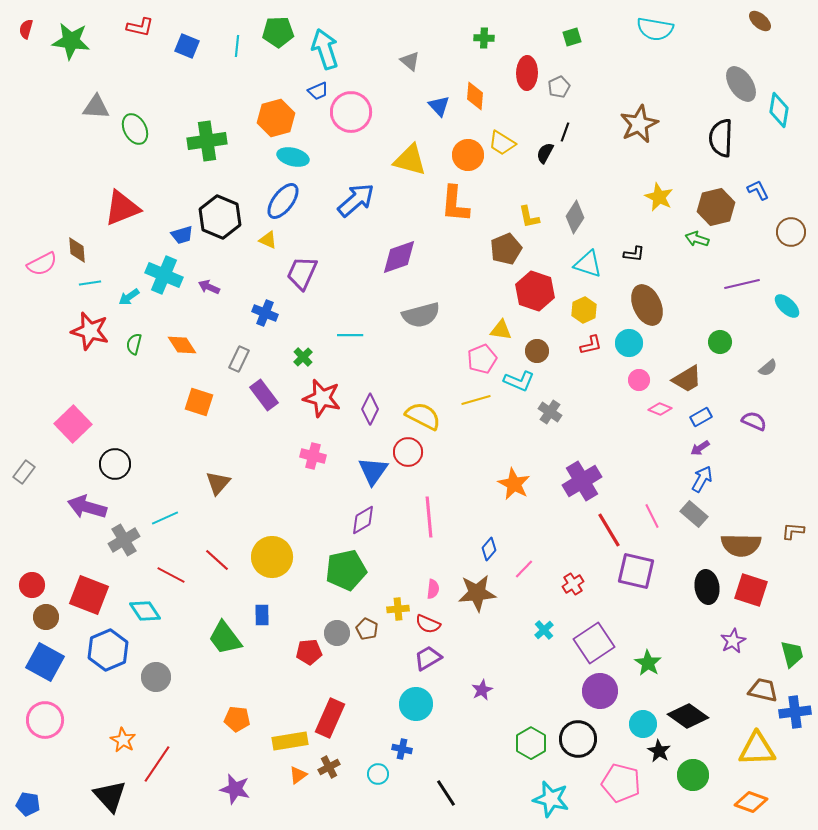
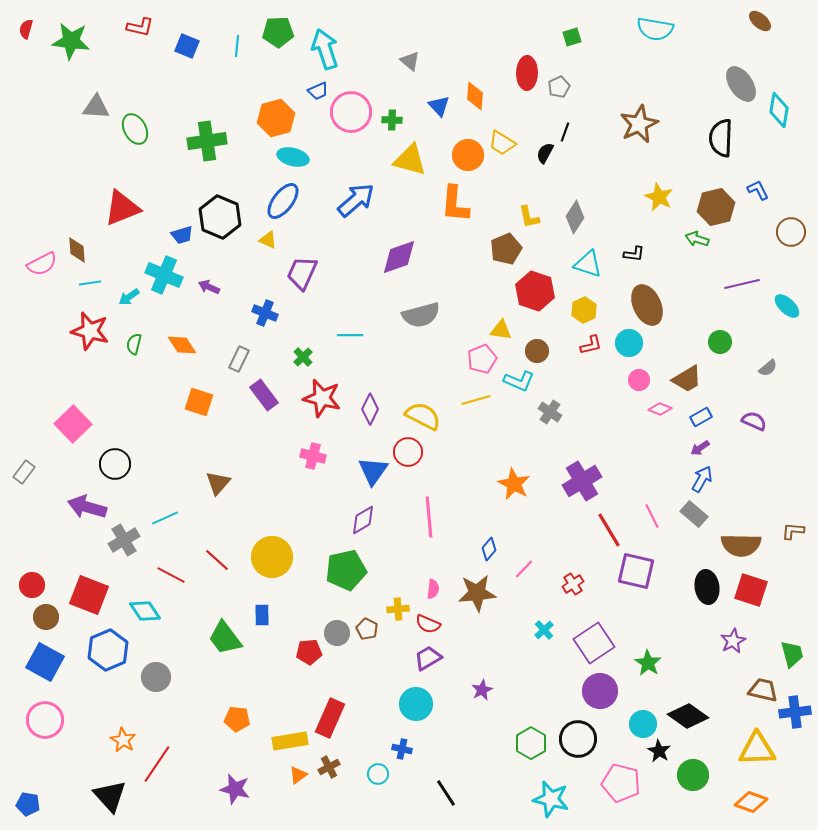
green cross at (484, 38): moved 92 px left, 82 px down
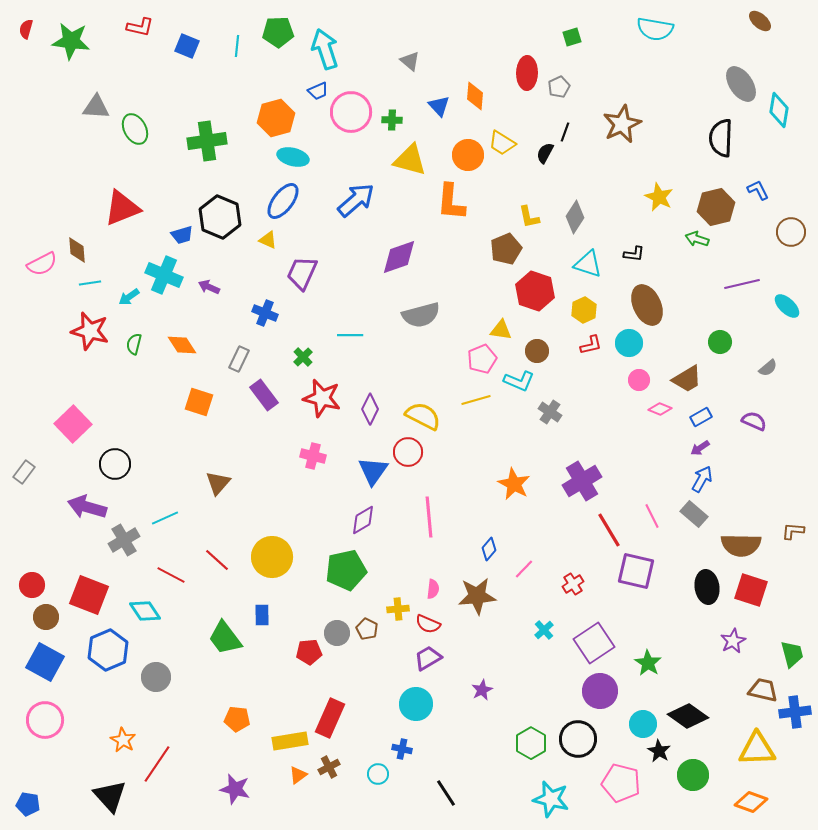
brown star at (639, 124): moved 17 px left
orange L-shape at (455, 204): moved 4 px left, 2 px up
brown star at (477, 593): moved 3 px down
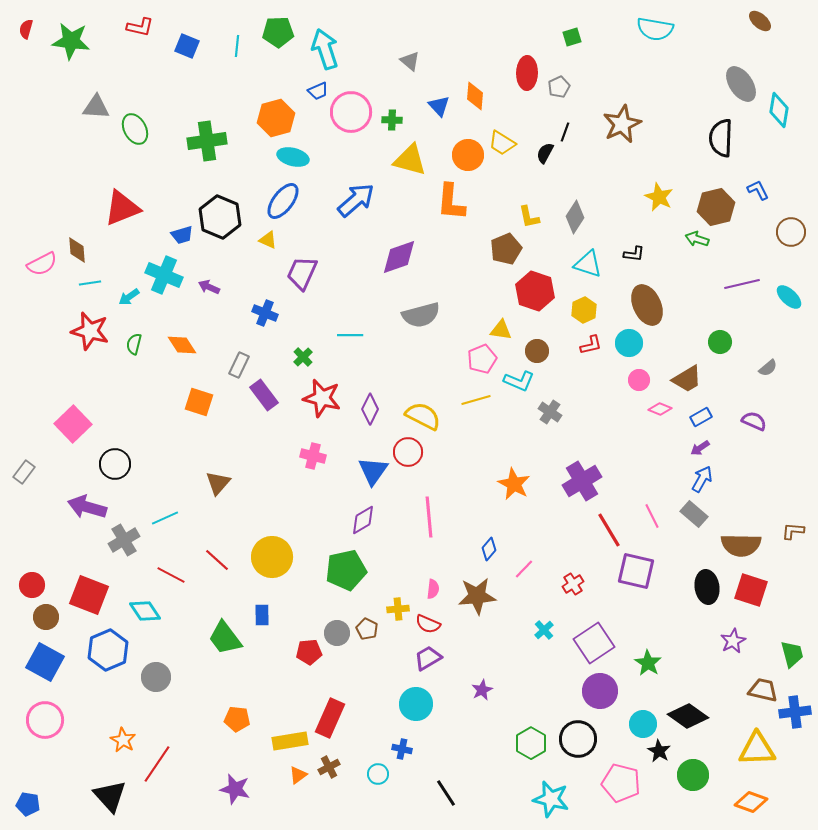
cyan ellipse at (787, 306): moved 2 px right, 9 px up
gray rectangle at (239, 359): moved 6 px down
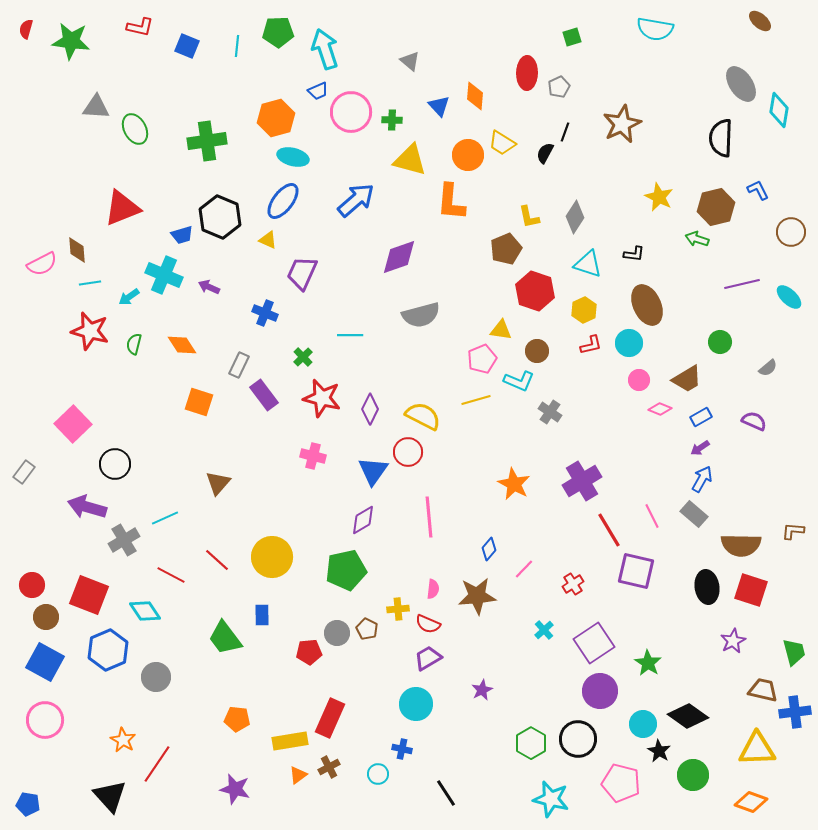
green trapezoid at (792, 654): moved 2 px right, 2 px up
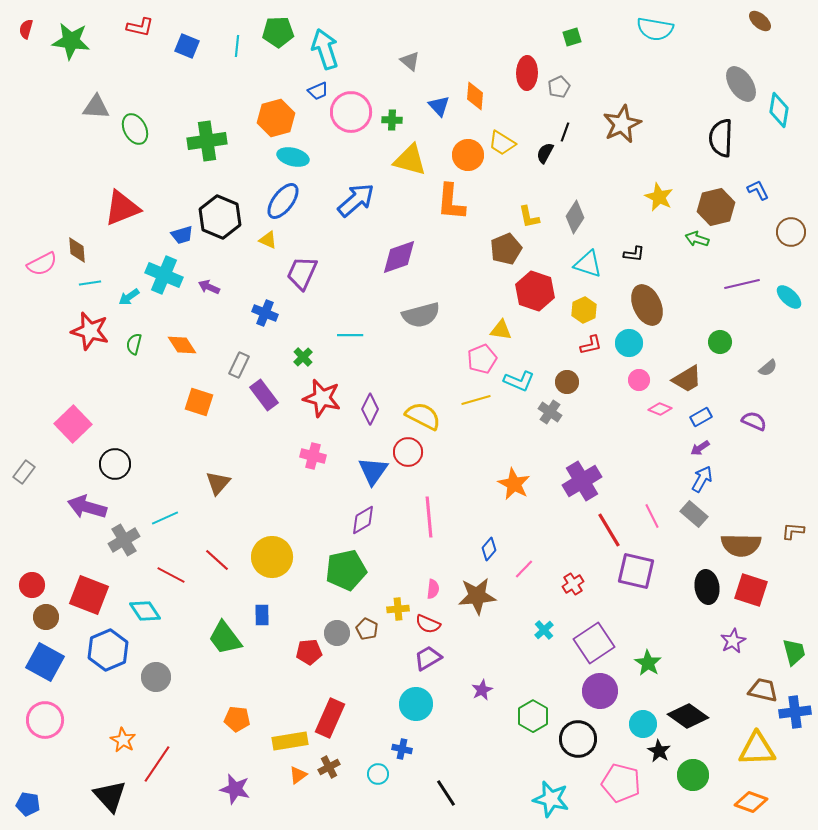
brown circle at (537, 351): moved 30 px right, 31 px down
green hexagon at (531, 743): moved 2 px right, 27 px up
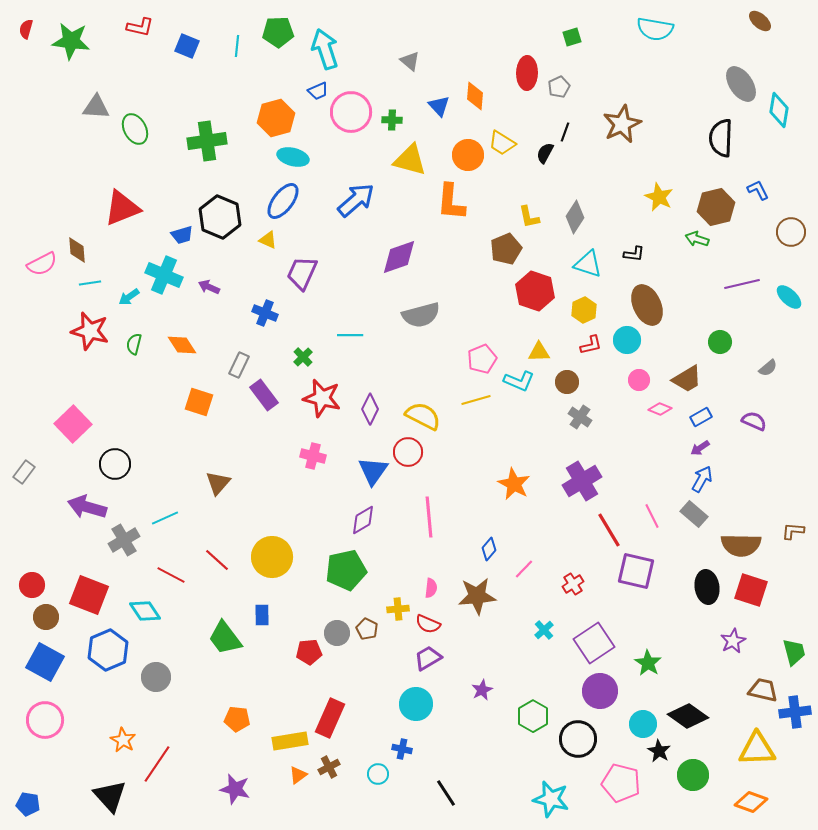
yellow triangle at (501, 330): moved 38 px right, 22 px down; rotated 10 degrees counterclockwise
cyan circle at (629, 343): moved 2 px left, 3 px up
gray cross at (550, 412): moved 30 px right, 5 px down
pink semicircle at (433, 589): moved 2 px left, 1 px up
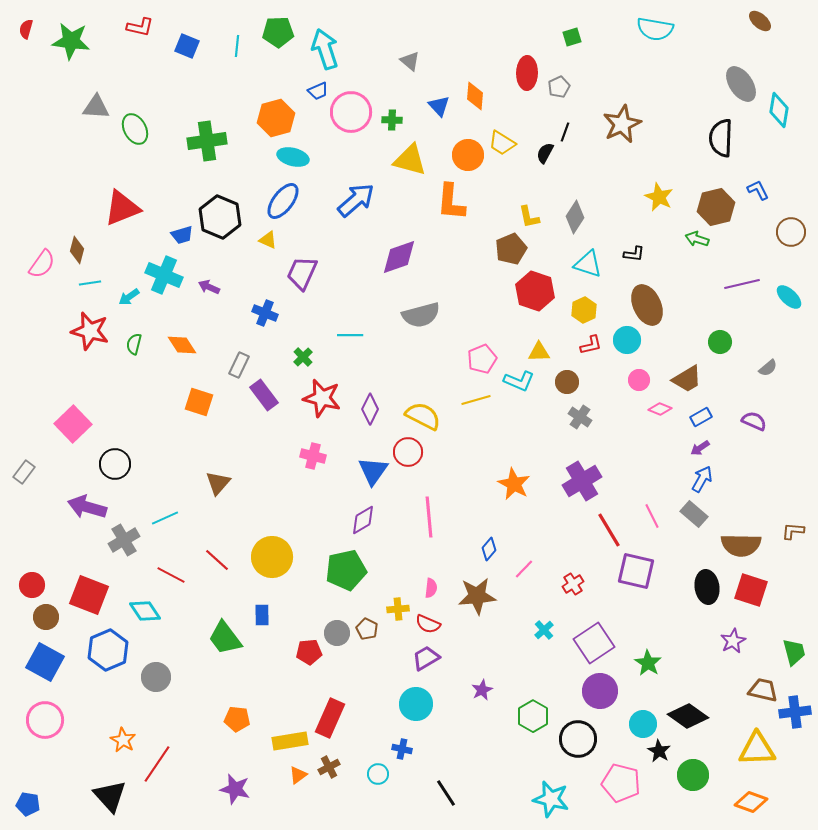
brown pentagon at (506, 249): moved 5 px right
brown diamond at (77, 250): rotated 20 degrees clockwise
pink semicircle at (42, 264): rotated 28 degrees counterclockwise
purple trapezoid at (428, 658): moved 2 px left
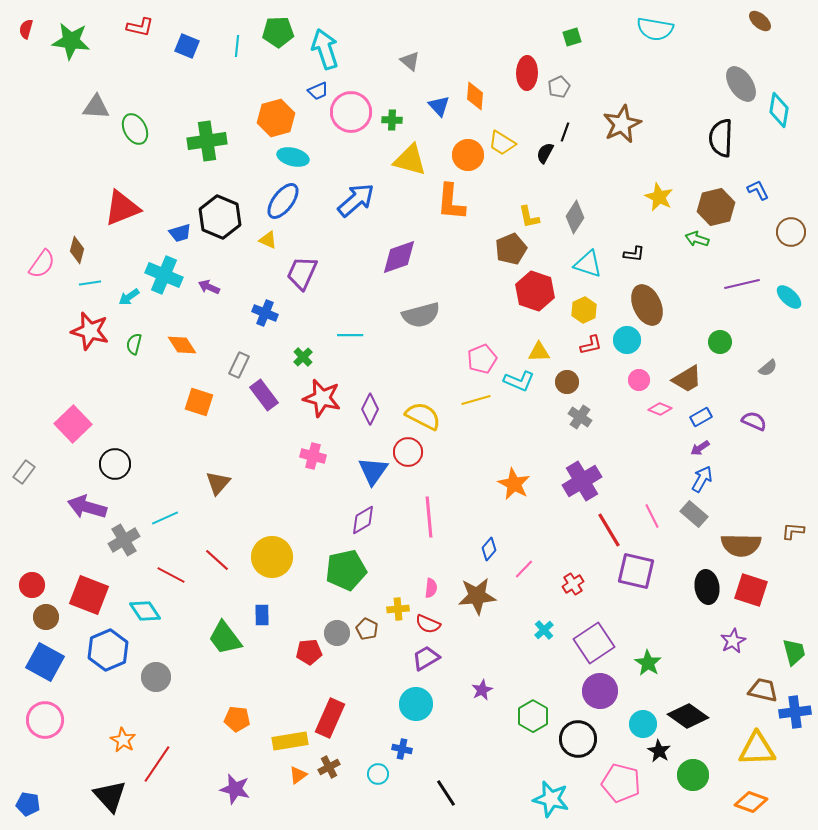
blue trapezoid at (182, 235): moved 2 px left, 2 px up
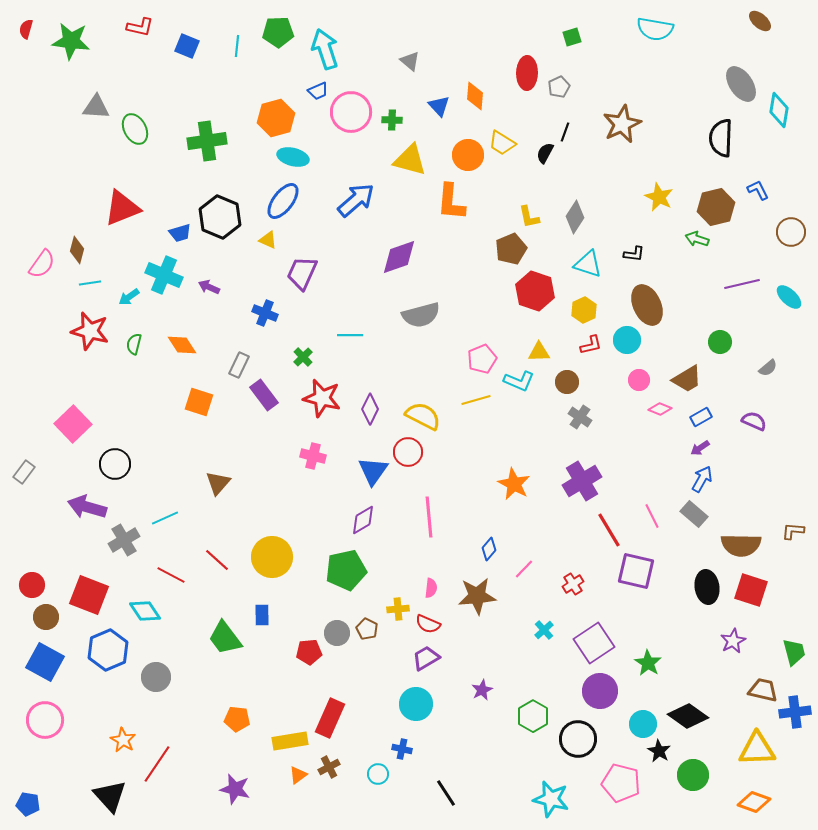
orange diamond at (751, 802): moved 3 px right
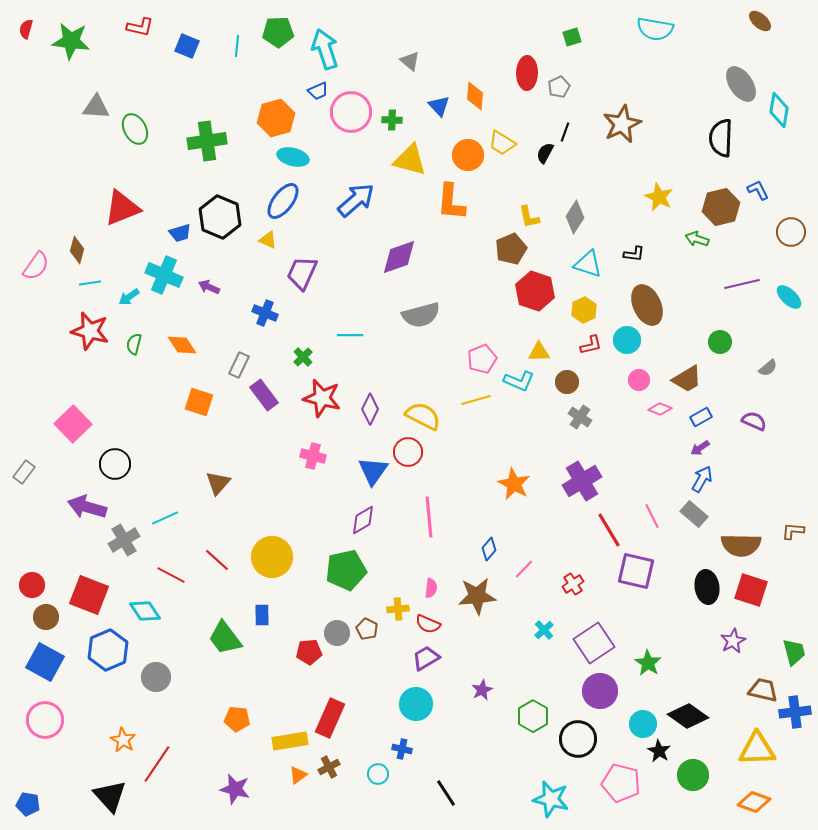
brown hexagon at (716, 207): moved 5 px right
pink semicircle at (42, 264): moved 6 px left, 2 px down
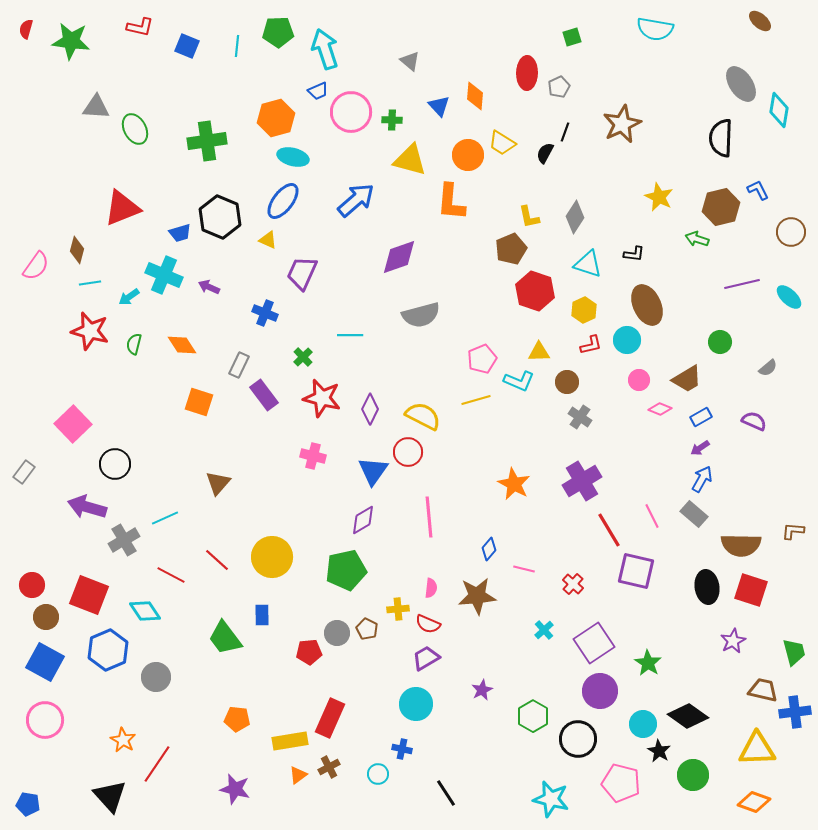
pink line at (524, 569): rotated 60 degrees clockwise
red cross at (573, 584): rotated 15 degrees counterclockwise
